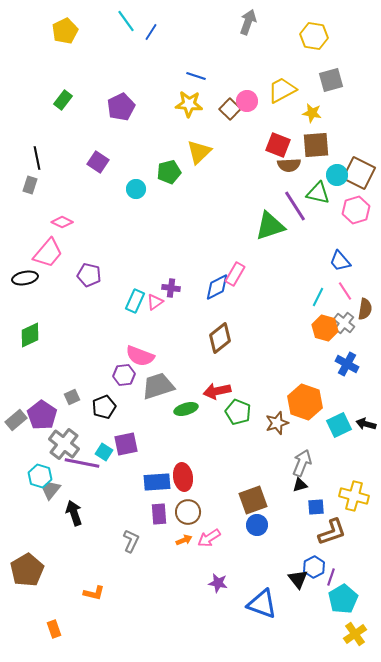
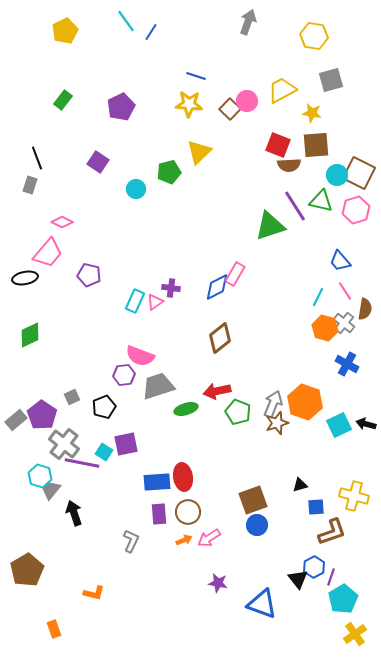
black line at (37, 158): rotated 10 degrees counterclockwise
green triangle at (318, 193): moved 3 px right, 8 px down
gray arrow at (302, 463): moved 29 px left, 59 px up
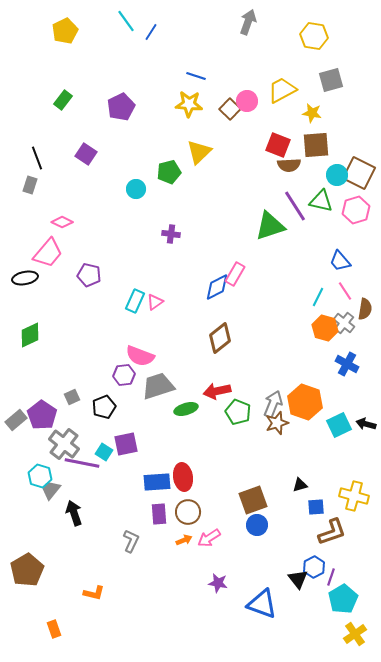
purple square at (98, 162): moved 12 px left, 8 px up
purple cross at (171, 288): moved 54 px up
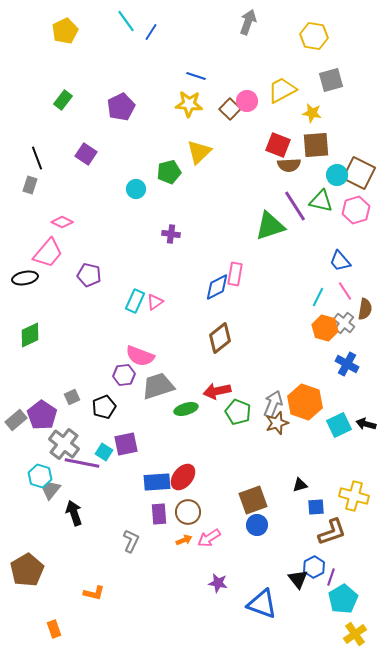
pink rectangle at (235, 274): rotated 20 degrees counterclockwise
red ellipse at (183, 477): rotated 48 degrees clockwise
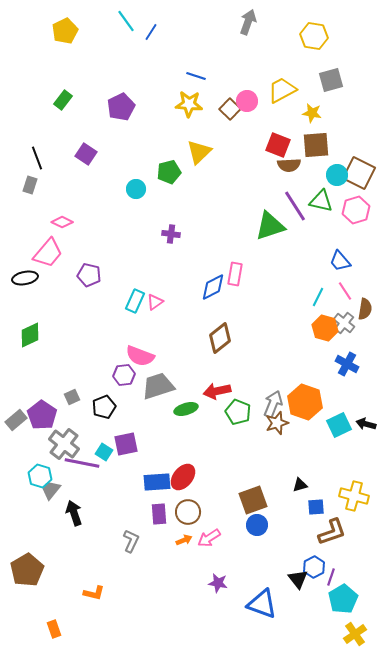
blue diamond at (217, 287): moved 4 px left
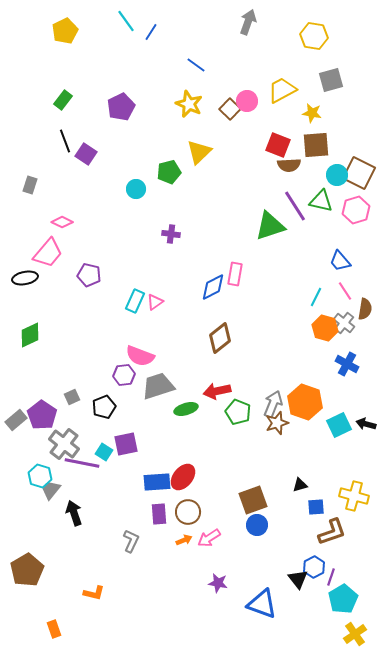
blue line at (196, 76): moved 11 px up; rotated 18 degrees clockwise
yellow star at (189, 104): rotated 20 degrees clockwise
black line at (37, 158): moved 28 px right, 17 px up
cyan line at (318, 297): moved 2 px left
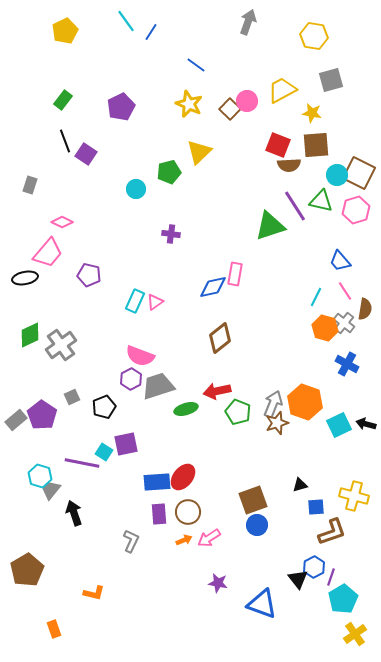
blue diamond at (213, 287): rotated 16 degrees clockwise
purple hexagon at (124, 375): moved 7 px right, 4 px down; rotated 20 degrees counterclockwise
gray cross at (64, 444): moved 3 px left, 99 px up; rotated 16 degrees clockwise
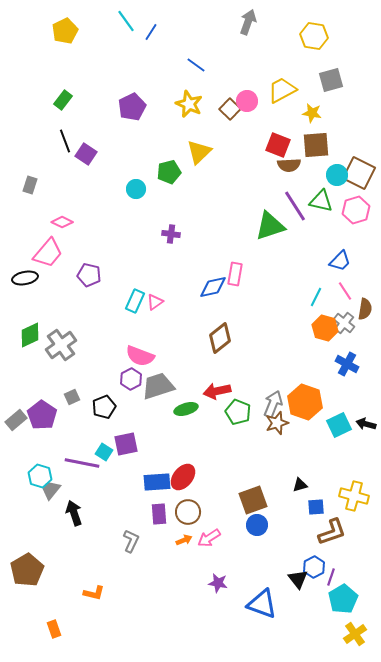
purple pentagon at (121, 107): moved 11 px right
blue trapezoid at (340, 261): rotated 95 degrees counterclockwise
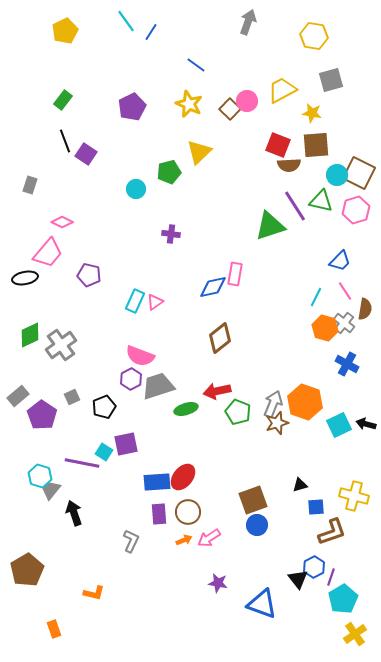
gray rectangle at (16, 420): moved 2 px right, 24 px up
